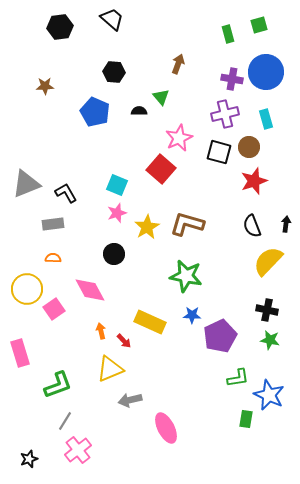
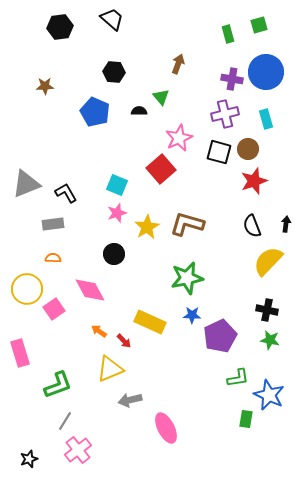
brown circle at (249, 147): moved 1 px left, 2 px down
red square at (161, 169): rotated 8 degrees clockwise
green star at (186, 276): moved 1 px right, 2 px down; rotated 24 degrees counterclockwise
orange arrow at (101, 331): moved 2 px left; rotated 42 degrees counterclockwise
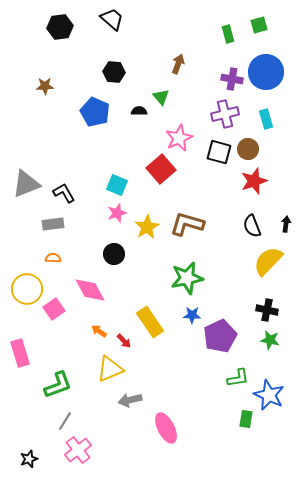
black L-shape at (66, 193): moved 2 px left
yellow rectangle at (150, 322): rotated 32 degrees clockwise
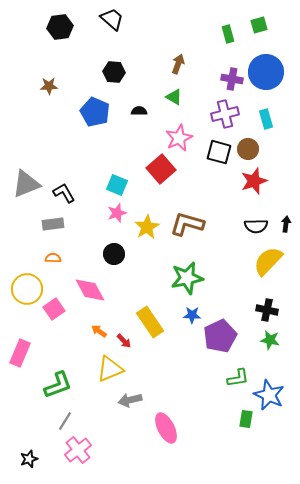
brown star at (45, 86): moved 4 px right
green triangle at (161, 97): moved 13 px right; rotated 18 degrees counterclockwise
black semicircle at (252, 226): moved 4 px right; rotated 70 degrees counterclockwise
pink rectangle at (20, 353): rotated 40 degrees clockwise
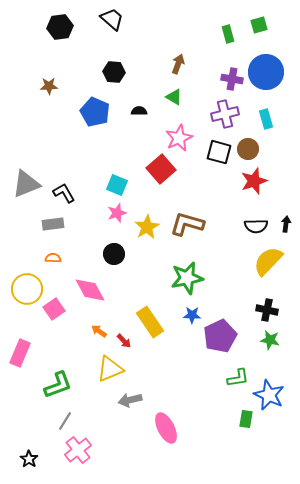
black star at (29, 459): rotated 18 degrees counterclockwise
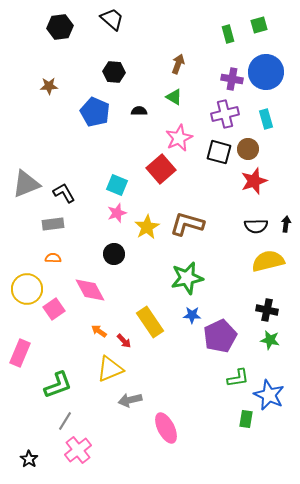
yellow semicircle at (268, 261): rotated 32 degrees clockwise
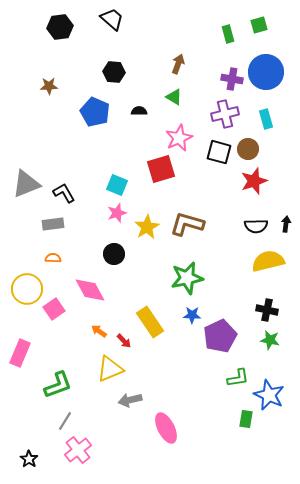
red square at (161, 169): rotated 24 degrees clockwise
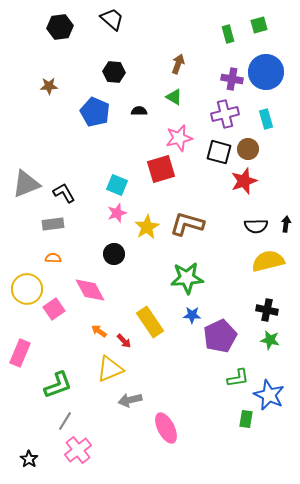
pink star at (179, 138): rotated 12 degrees clockwise
red star at (254, 181): moved 10 px left
green star at (187, 278): rotated 8 degrees clockwise
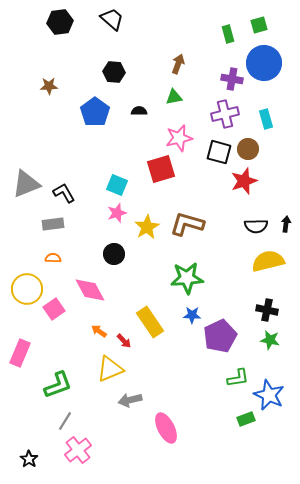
black hexagon at (60, 27): moved 5 px up
blue circle at (266, 72): moved 2 px left, 9 px up
green triangle at (174, 97): rotated 42 degrees counterclockwise
blue pentagon at (95, 112): rotated 12 degrees clockwise
green rectangle at (246, 419): rotated 60 degrees clockwise
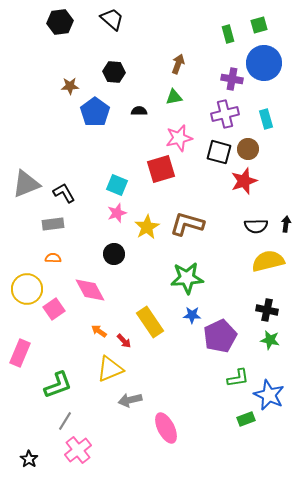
brown star at (49, 86): moved 21 px right
